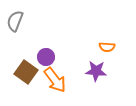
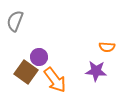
purple circle: moved 7 px left
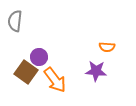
gray semicircle: rotated 15 degrees counterclockwise
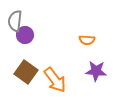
orange semicircle: moved 20 px left, 7 px up
purple circle: moved 14 px left, 22 px up
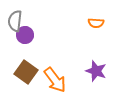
orange semicircle: moved 9 px right, 17 px up
purple star: rotated 15 degrees clockwise
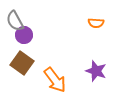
gray semicircle: rotated 35 degrees counterclockwise
purple circle: moved 1 px left
brown square: moved 4 px left, 9 px up
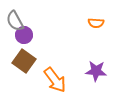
brown square: moved 2 px right, 2 px up
purple star: rotated 15 degrees counterclockwise
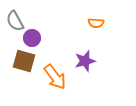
purple circle: moved 8 px right, 3 px down
brown square: rotated 20 degrees counterclockwise
purple star: moved 11 px left, 10 px up; rotated 20 degrees counterclockwise
orange arrow: moved 3 px up
